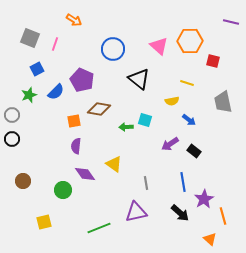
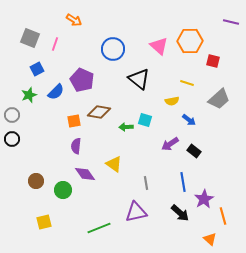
gray trapezoid: moved 4 px left, 3 px up; rotated 120 degrees counterclockwise
brown diamond: moved 3 px down
brown circle: moved 13 px right
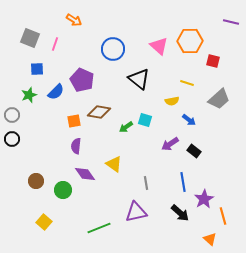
blue square: rotated 24 degrees clockwise
green arrow: rotated 32 degrees counterclockwise
yellow square: rotated 35 degrees counterclockwise
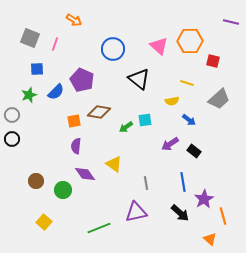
cyan square: rotated 24 degrees counterclockwise
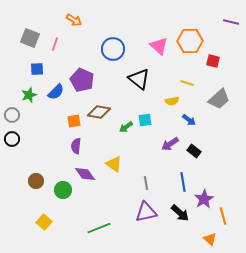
purple triangle: moved 10 px right
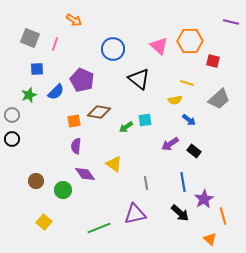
yellow semicircle: moved 3 px right, 1 px up
purple triangle: moved 11 px left, 2 px down
